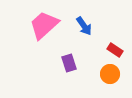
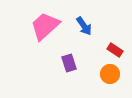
pink trapezoid: moved 1 px right, 1 px down
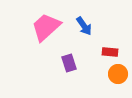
pink trapezoid: moved 1 px right, 1 px down
red rectangle: moved 5 px left, 2 px down; rotated 28 degrees counterclockwise
orange circle: moved 8 px right
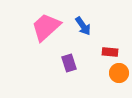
blue arrow: moved 1 px left
orange circle: moved 1 px right, 1 px up
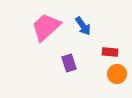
orange circle: moved 2 px left, 1 px down
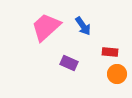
purple rectangle: rotated 48 degrees counterclockwise
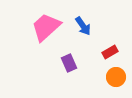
red rectangle: rotated 35 degrees counterclockwise
purple rectangle: rotated 42 degrees clockwise
orange circle: moved 1 px left, 3 px down
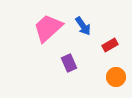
pink trapezoid: moved 2 px right, 1 px down
red rectangle: moved 7 px up
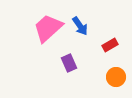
blue arrow: moved 3 px left
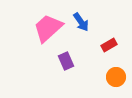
blue arrow: moved 1 px right, 4 px up
red rectangle: moved 1 px left
purple rectangle: moved 3 px left, 2 px up
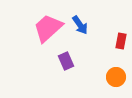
blue arrow: moved 1 px left, 3 px down
red rectangle: moved 12 px right, 4 px up; rotated 49 degrees counterclockwise
